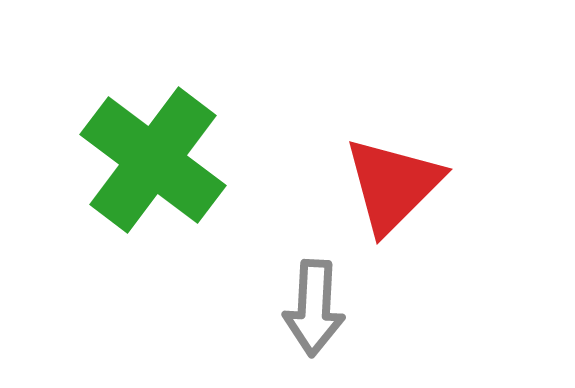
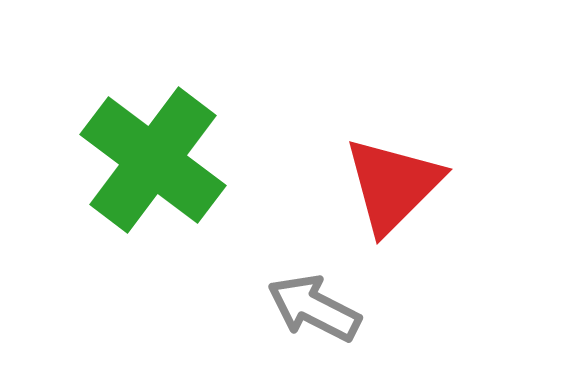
gray arrow: rotated 114 degrees clockwise
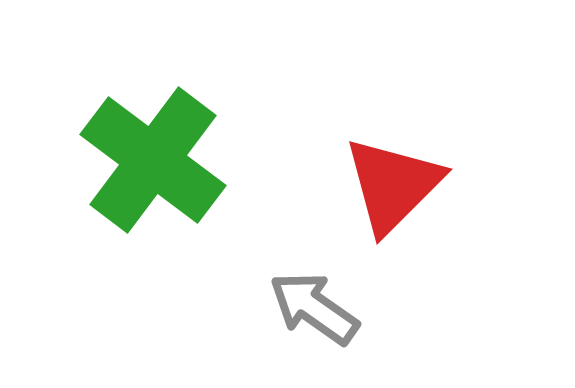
gray arrow: rotated 8 degrees clockwise
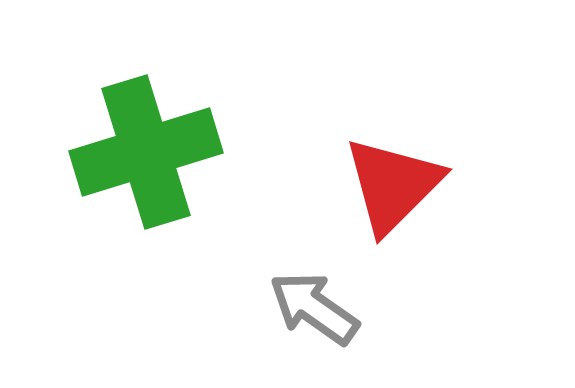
green cross: moved 7 px left, 8 px up; rotated 36 degrees clockwise
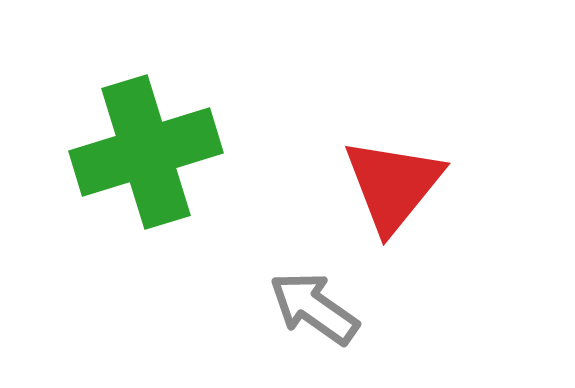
red triangle: rotated 6 degrees counterclockwise
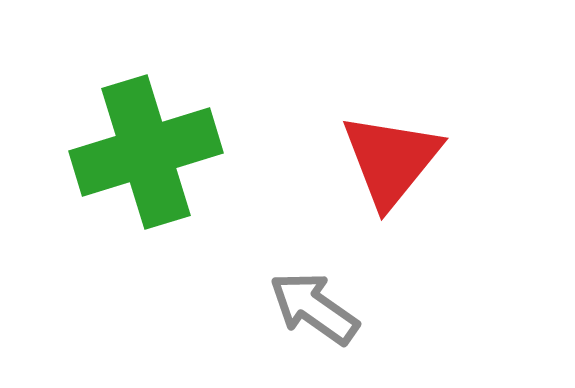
red triangle: moved 2 px left, 25 px up
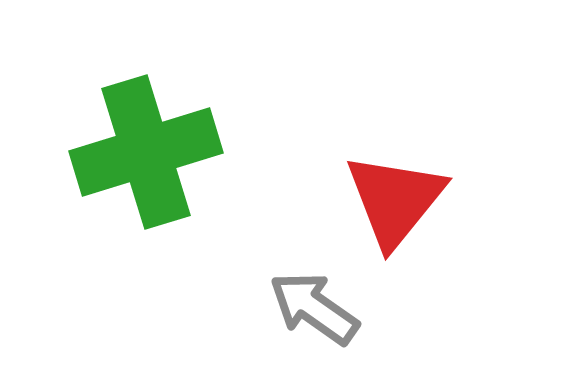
red triangle: moved 4 px right, 40 px down
